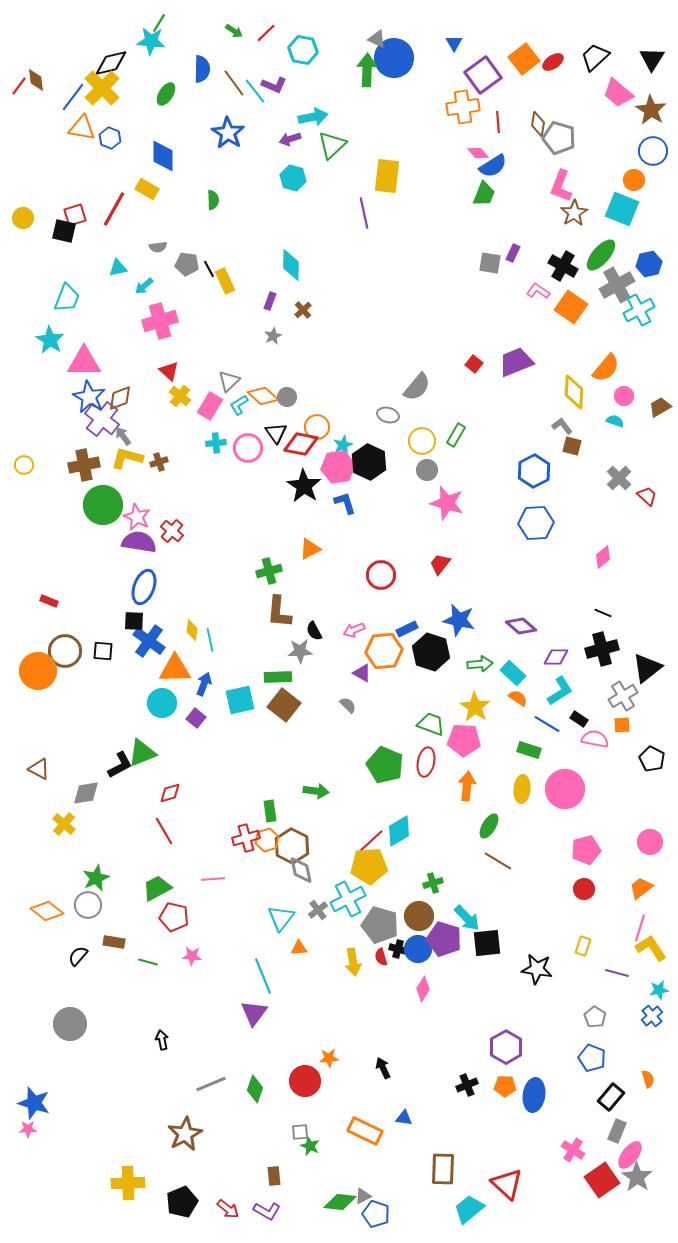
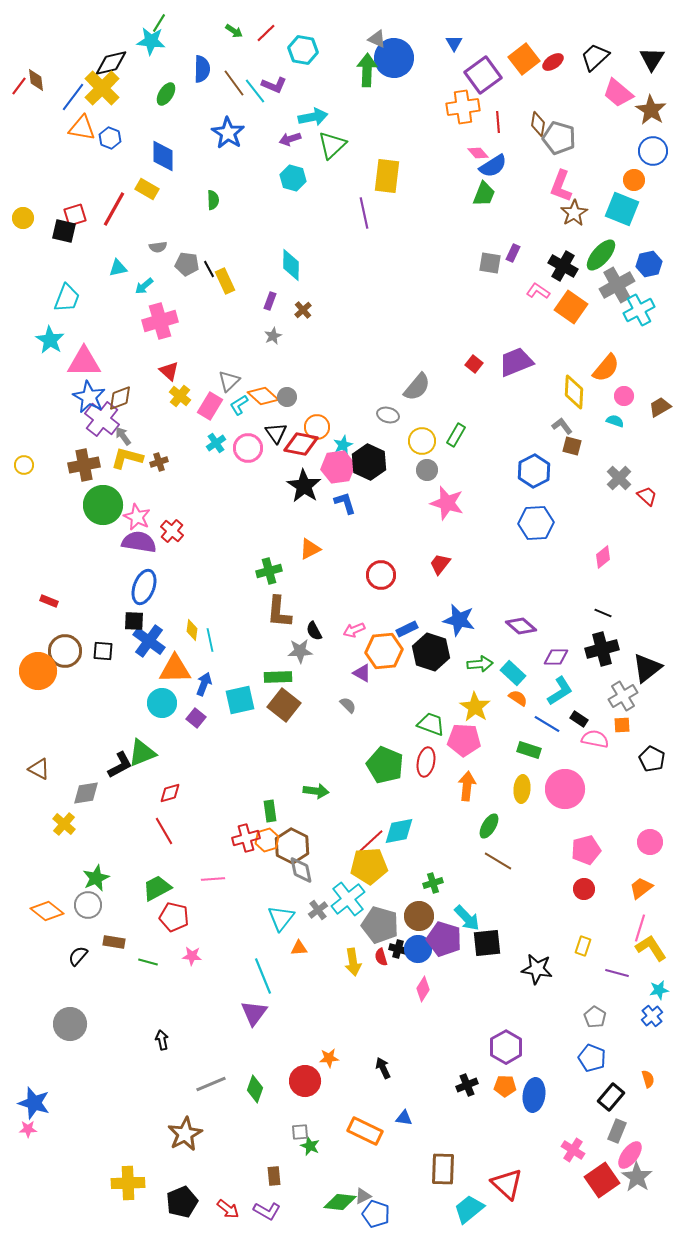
cyan cross at (216, 443): rotated 30 degrees counterclockwise
cyan diamond at (399, 831): rotated 20 degrees clockwise
cyan cross at (348, 899): rotated 12 degrees counterclockwise
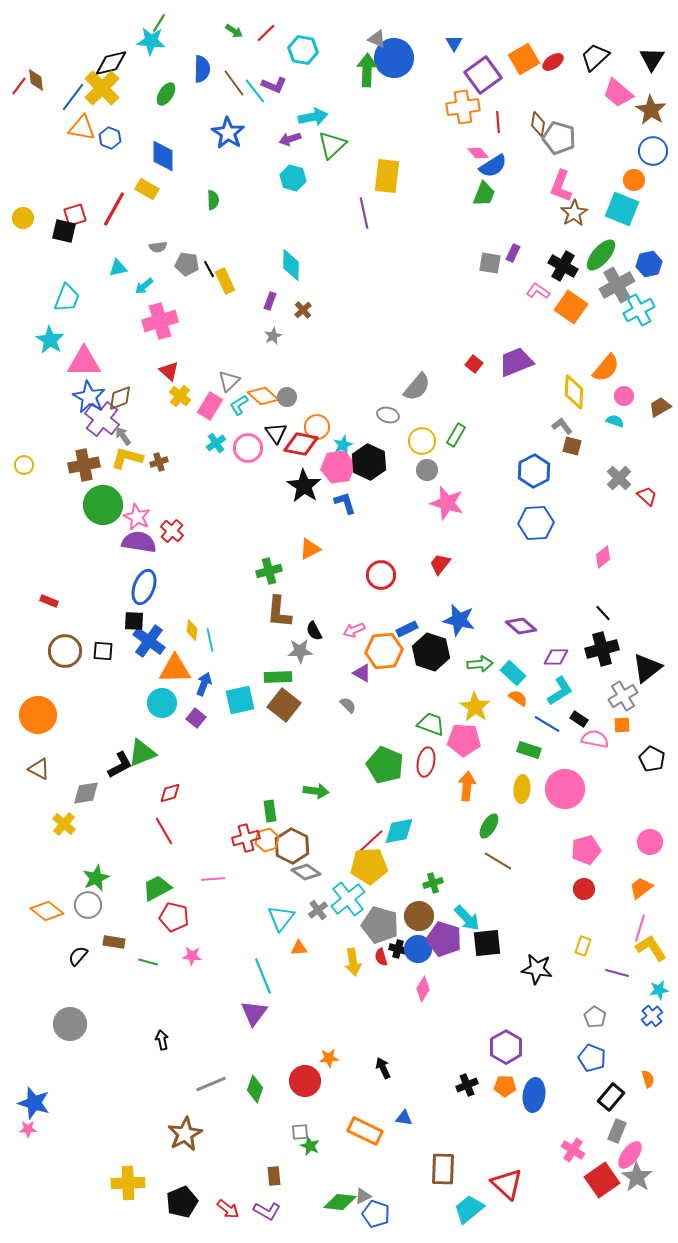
orange square at (524, 59): rotated 8 degrees clockwise
black line at (603, 613): rotated 24 degrees clockwise
orange circle at (38, 671): moved 44 px down
gray diamond at (301, 870): moved 5 px right, 2 px down; rotated 44 degrees counterclockwise
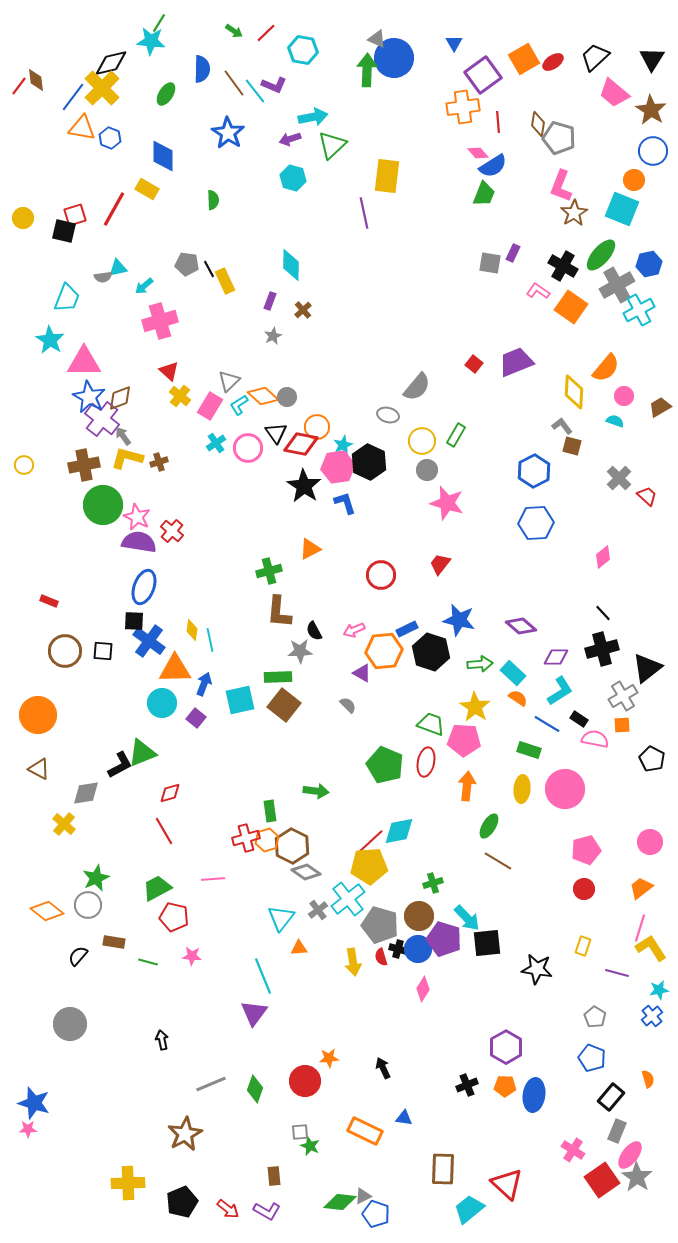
pink trapezoid at (618, 93): moved 4 px left
gray semicircle at (158, 247): moved 55 px left, 30 px down
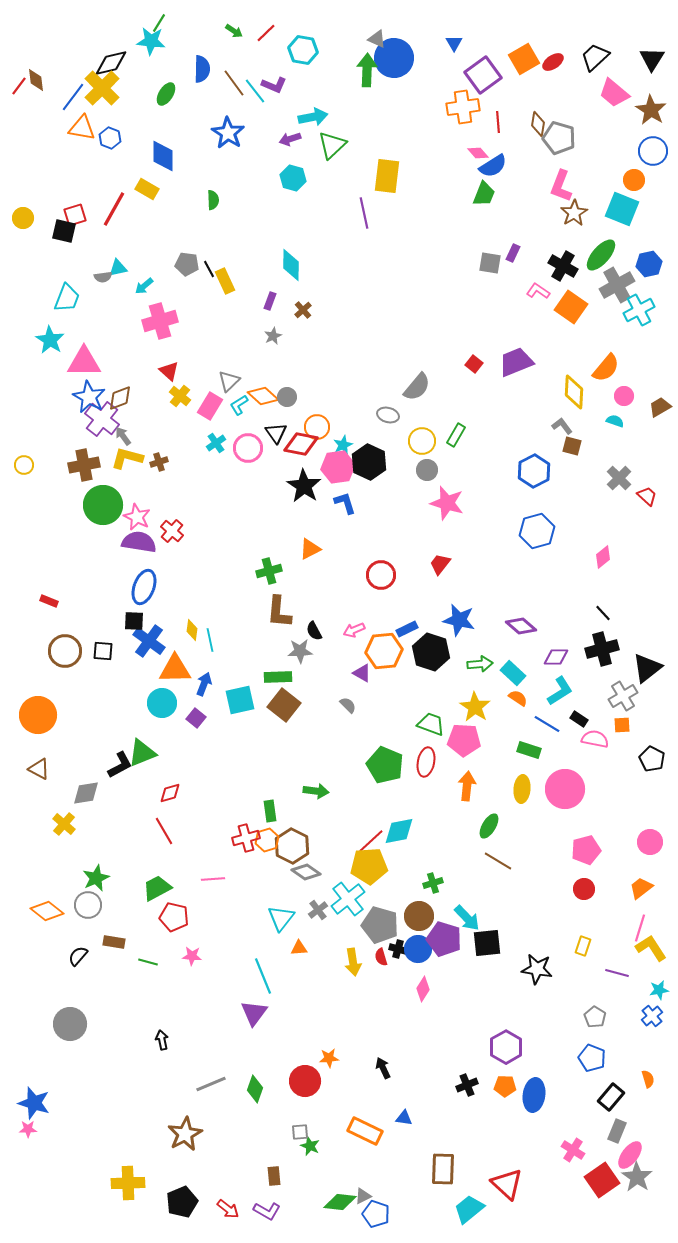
blue hexagon at (536, 523): moved 1 px right, 8 px down; rotated 12 degrees counterclockwise
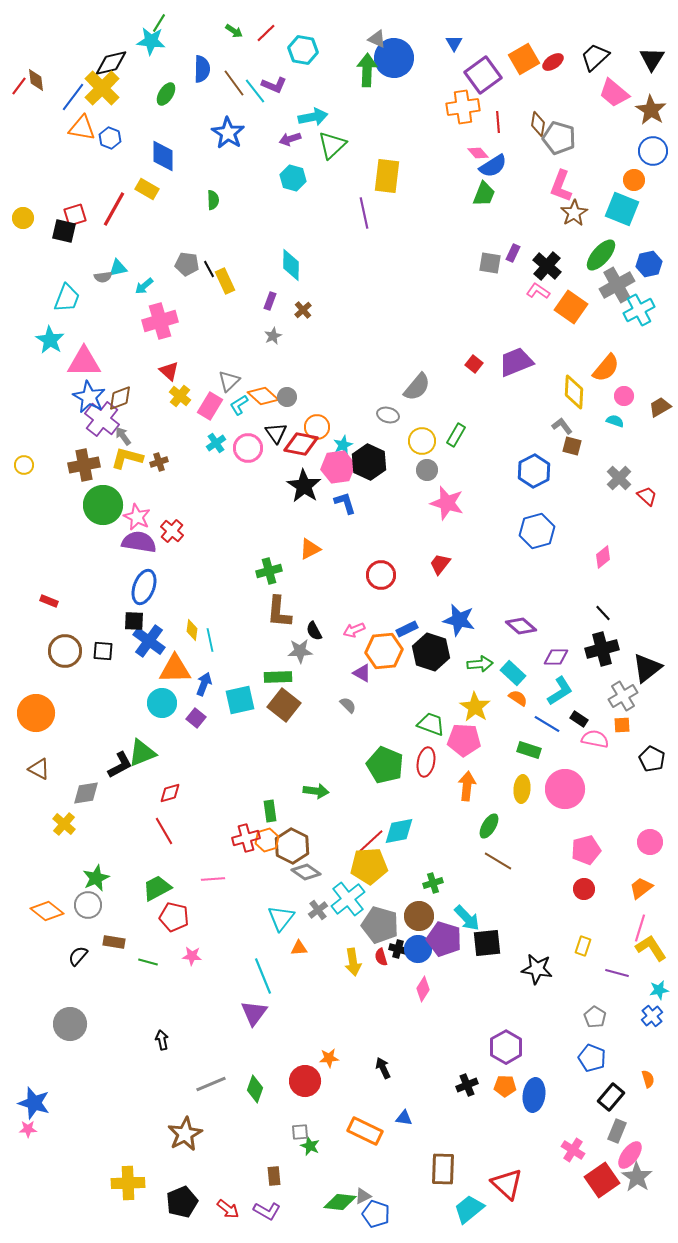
black cross at (563, 266): moved 16 px left; rotated 12 degrees clockwise
orange circle at (38, 715): moved 2 px left, 2 px up
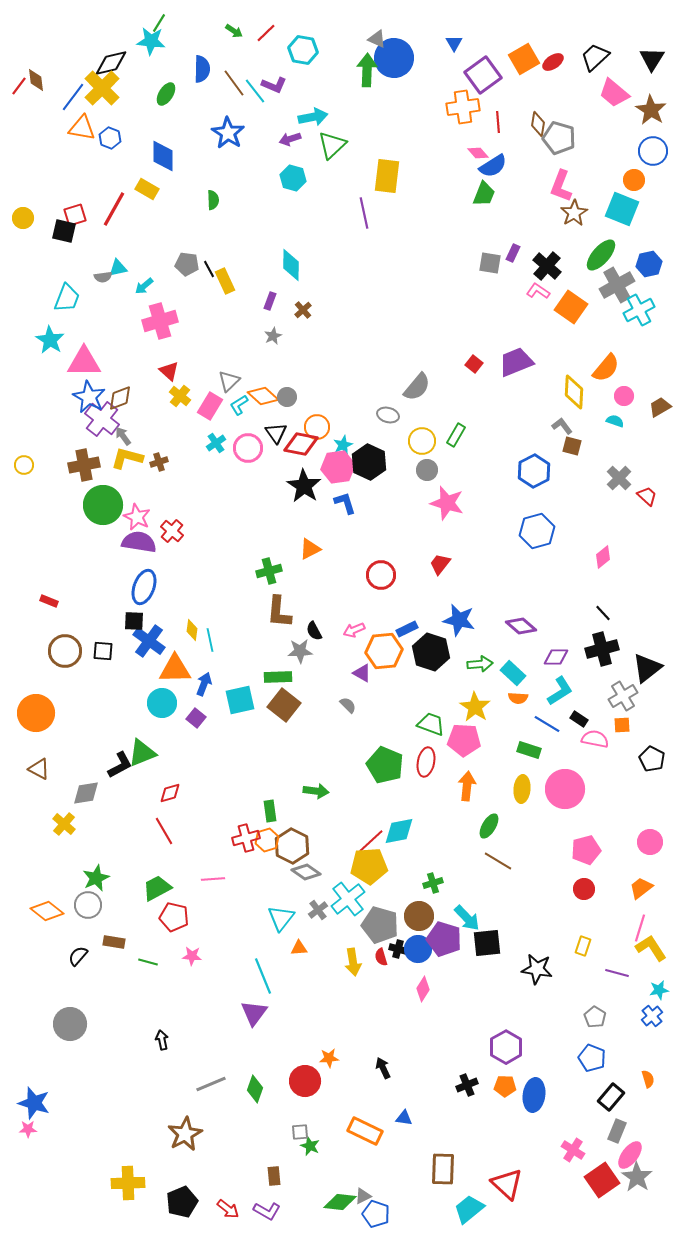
orange semicircle at (518, 698): rotated 150 degrees clockwise
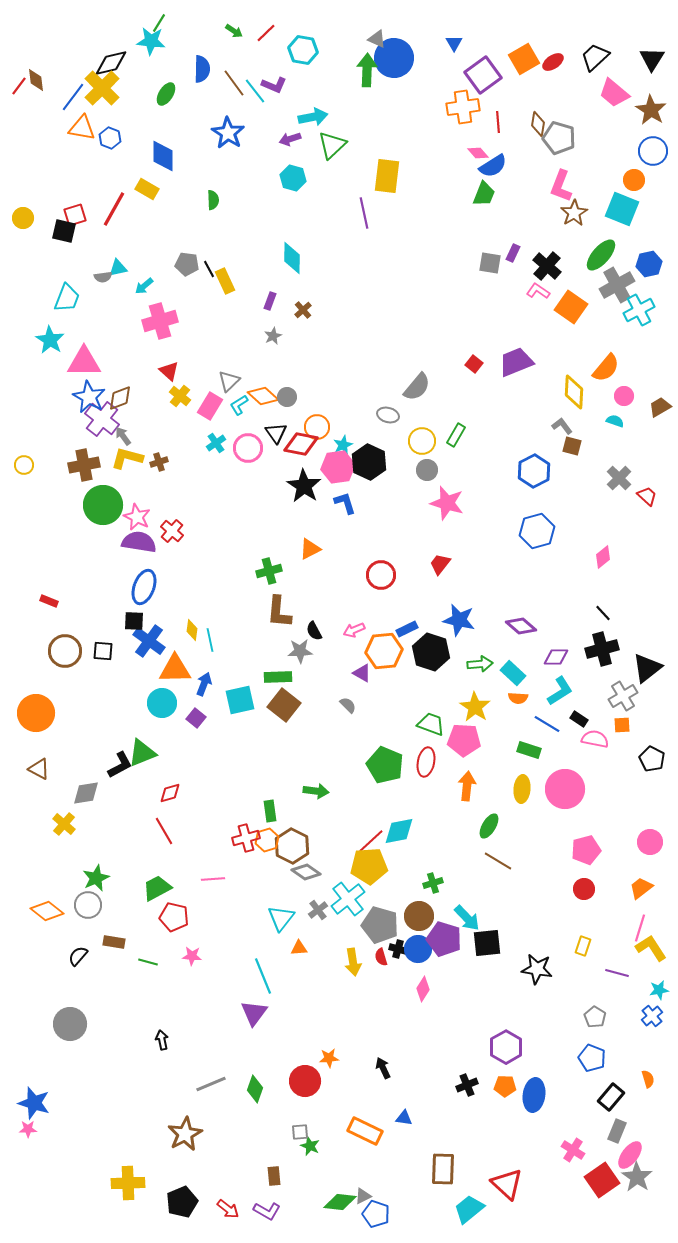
cyan diamond at (291, 265): moved 1 px right, 7 px up
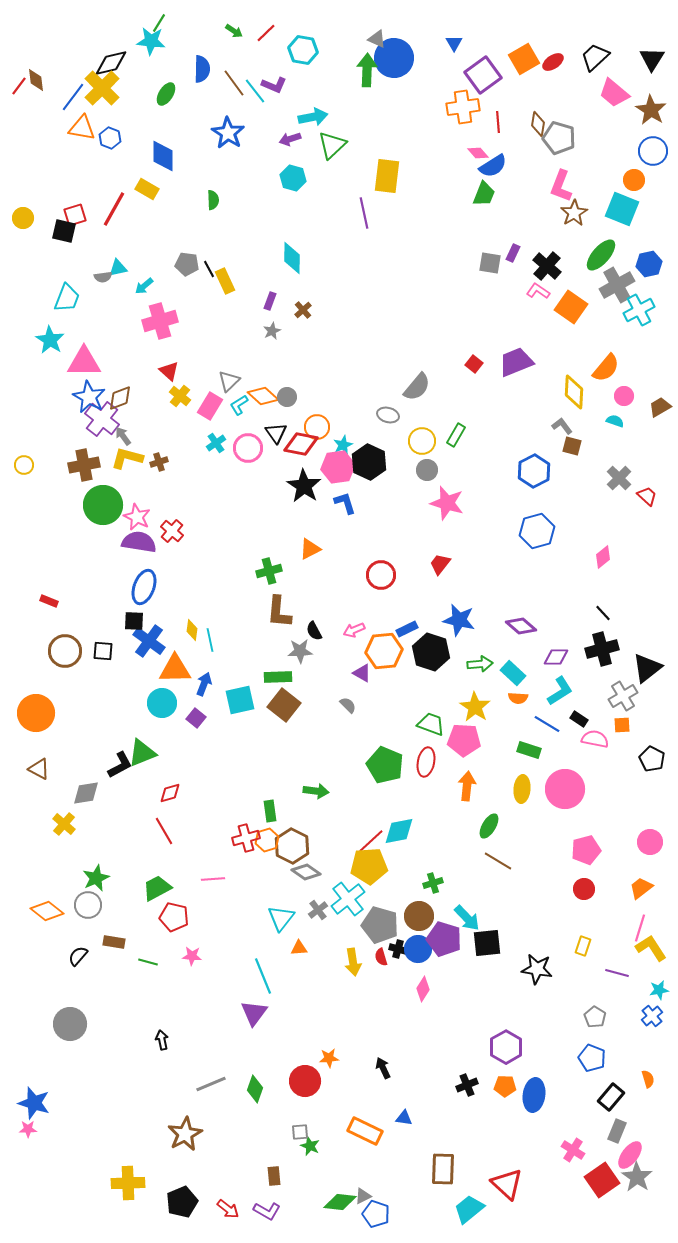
gray star at (273, 336): moved 1 px left, 5 px up
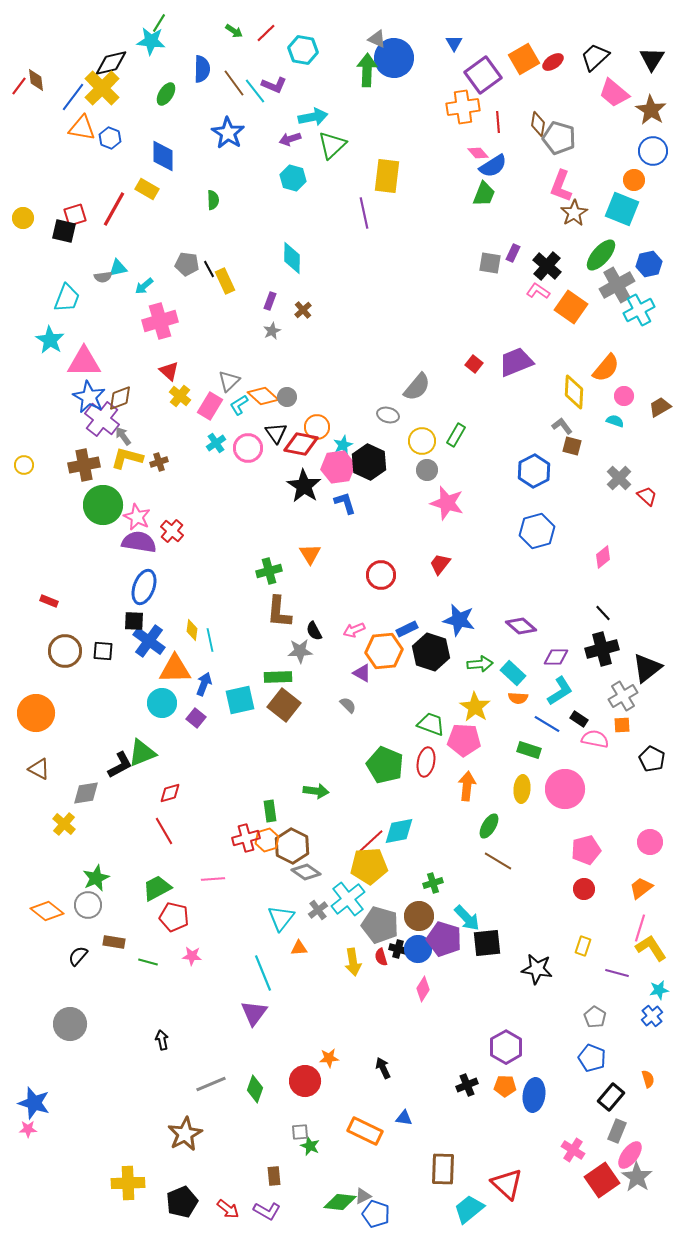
orange triangle at (310, 549): moved 5 px down; rotated 35 degrees counterclockwise
cyan line at (263, 976): moved 3 px up
